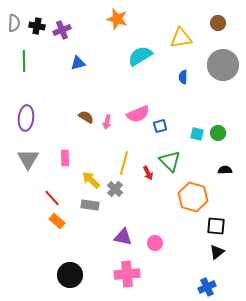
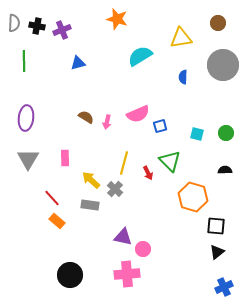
green circle: moved 8 px right
pink circle: moved 12 px left, 6 px down
blue cross: moved 17 px right
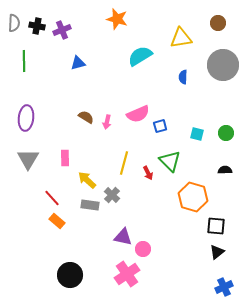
yellow arrow: moved 4 px left
gray cross: moved 3 px left, 6 px down
pink cross: rotated 30 degrees counterclockwise
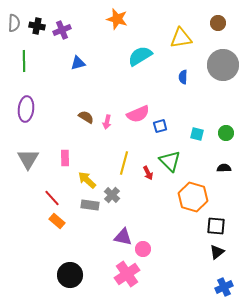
purple ellipse: moved 9 px up
black semicircle: moved 1 px left, 2 px up
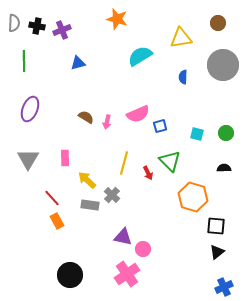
purple ellipse: moved 4 px right; rotated 15 degrees clockwise
orange rectangle: rotated 21 degrees clockwise
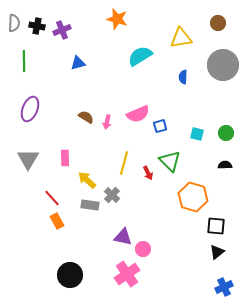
black semicircle: moved 1 px right, 3 px up
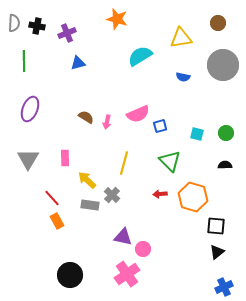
purple cross: moved 5 px right, 3 px down
blue semicircle: rotated 80 degrees counterclockwise
red arrow: moved 12 px right, 21 px down; rotated 112 degrees clockwise
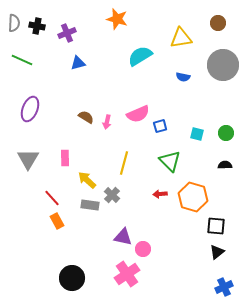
green line: moved 2 px left, 1 px up; rotated 65 degrees counterclockwise
black circle: moved 2 px right, 3 px down
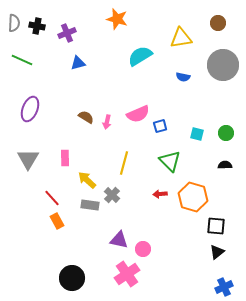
purple triangle: moved 4 px left, 3 px down
